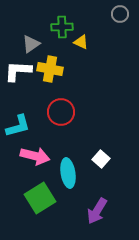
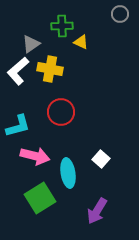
green cross: moved 1 px up
white L-shape: rotated 44 degrees counterclockwise
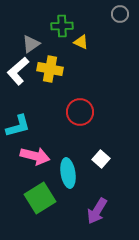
red circle: moved 19 px right
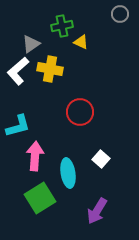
green cross: rotated 10 degrees counterclockwise
pink arrow: rotated 100 degrees counterclockwise
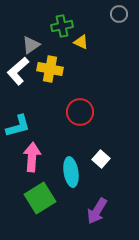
gray circle: moved 1 px left
gray triangle: moved 1 px down
pink arrow: moved 3 px left, 1 px down
cyan ellipse: moved 3 px right, 1 px up
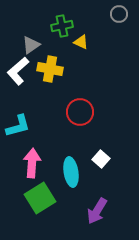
pink arrow: moved 6 px down
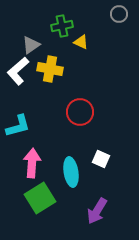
white square: rotated 18 degrees counterclockwise
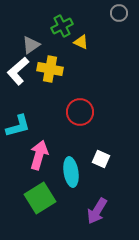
gray circle: moved 1 px up
green cross: rotated 15 degrees counterclockwise
pink arrow: moved 7 px right, 8 px up; rotated 12 degrees clockwise
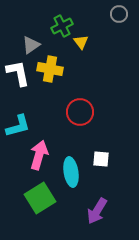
gray circle: moved 1 px down
yellow triangle: rotated 28 degrees clockwise
white L-shape: moved 2 px down; rotated 120 degrees clockwise
white square: rotated 18 degrees counterclockwise
